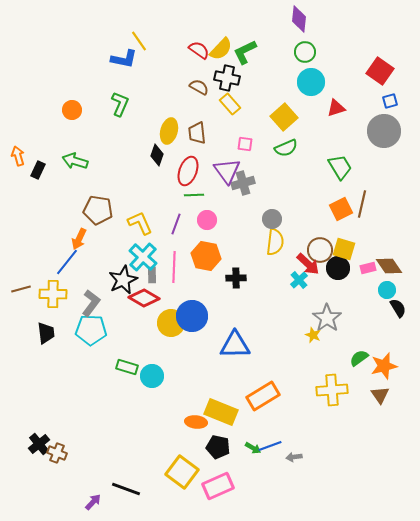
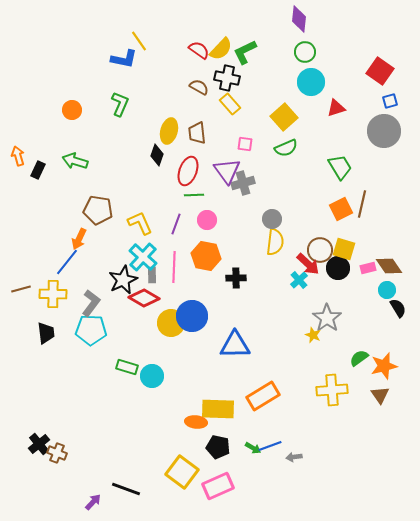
yellow rectangle at (221, 412): moved 3 px left, 3 px up; rotated 20 degrees counterclockwise
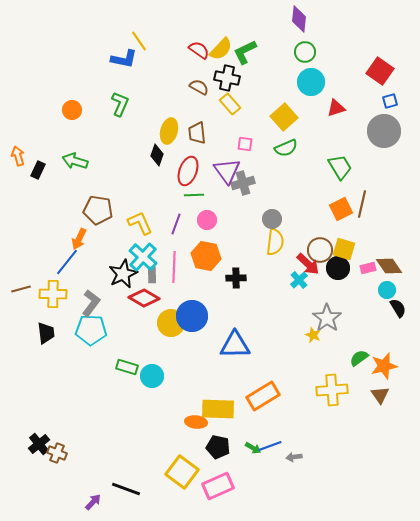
black star at (123, 280): moved 6 px up
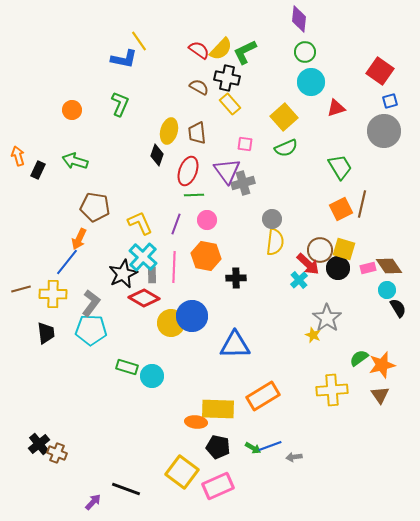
brown pentagon at (98, 210): moved 3 px left, 3 px up
orange star at (384, 366): moved 2 px left, 1 px up
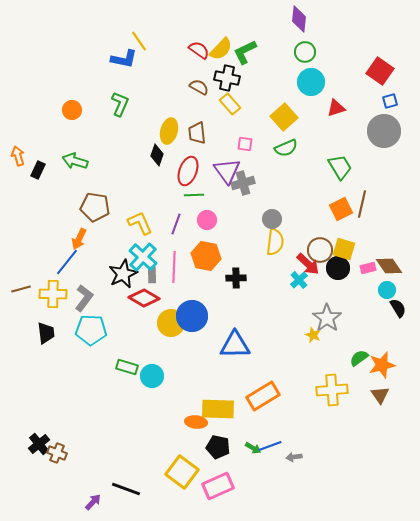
gray L-shape at (91, 303): moved 7 px left, 5 px up
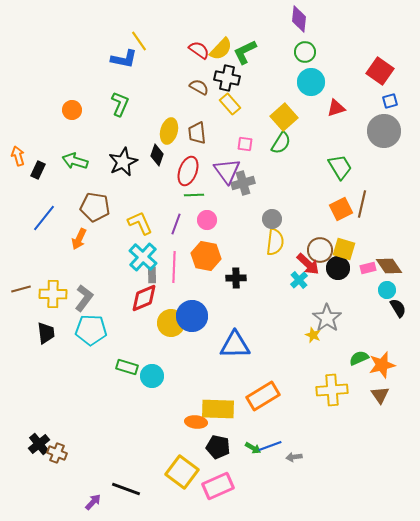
green semicircle at (286, 148): moved 5 px left, 5 px up; rotated 35 degrees counterclockwise
blue line at (67, 262): moved 23 px left, 44 px up
black star at (123, 274): moved 112 px up
red diamond at (144, 298): rotated 52 degrees counterclockwise
green semicircle at (359, 358): rotated 12 degrees clockwise
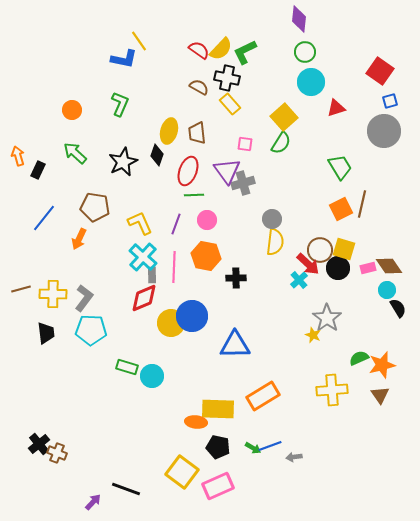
green arrow at (75, 161): moved 8 px up; rotated 25 degrees clockwise
